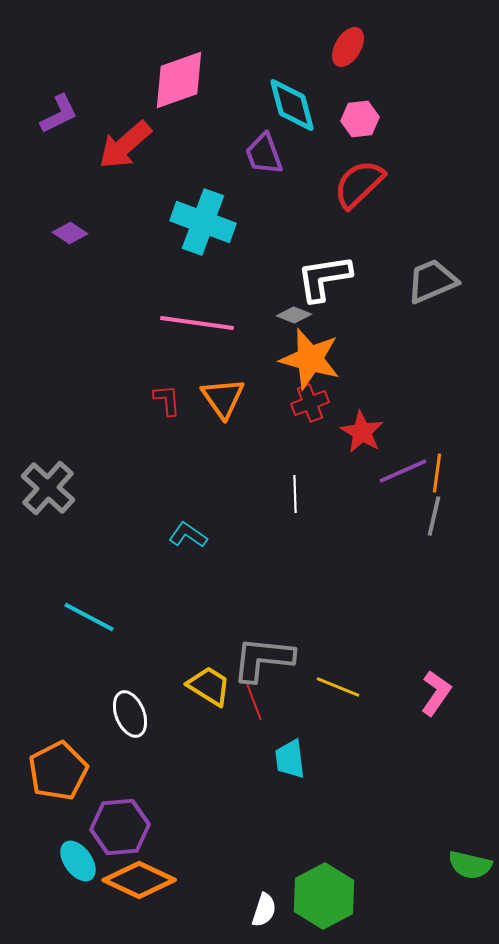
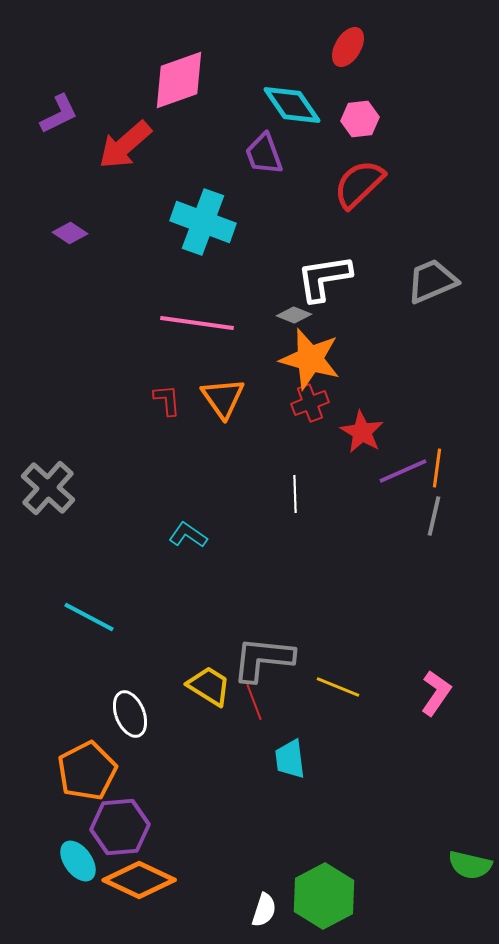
cyan diamond: rotated 20 degrees counterclockwise
orange line: moved 5 px up
orange pentagon: moved 29 px right
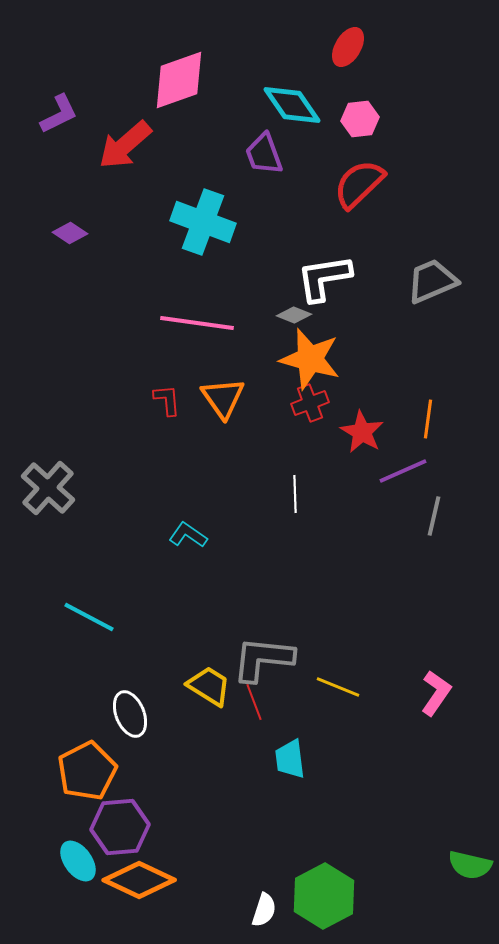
orange line: moved 9 px left, 49 px up
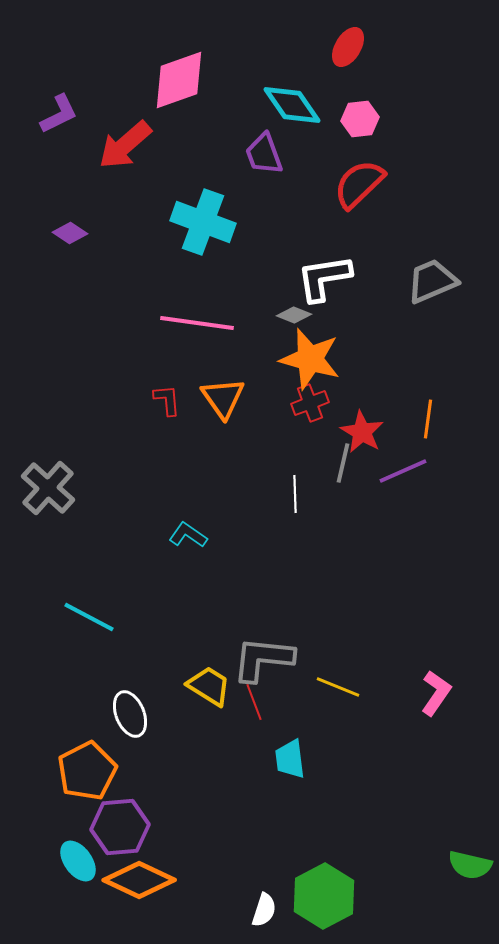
gray line: moved 91 px left, 53 px up
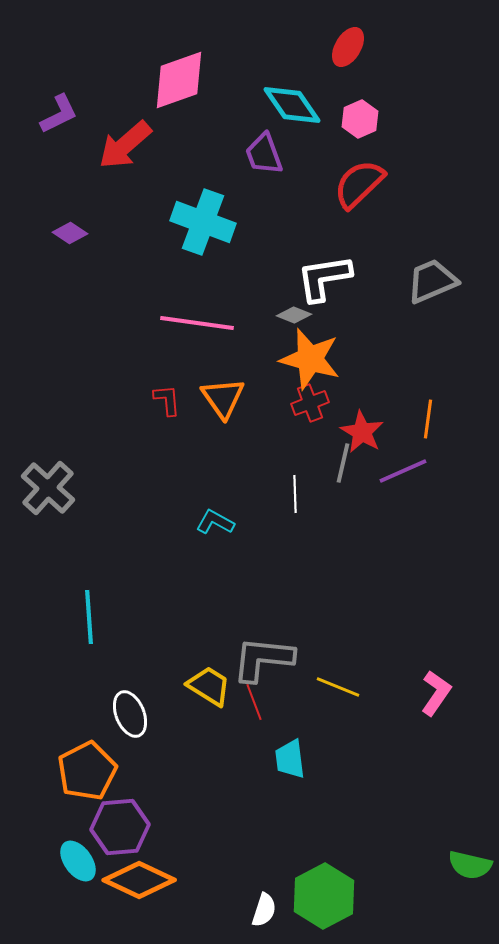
pink hexagon: rotated 18 degrees counterclockwise
cyan L-shape: moved 27 px right, 13 px up; rotated 6 degrees counterclockwise
cyan line: rotated 58 degrees clockwise
